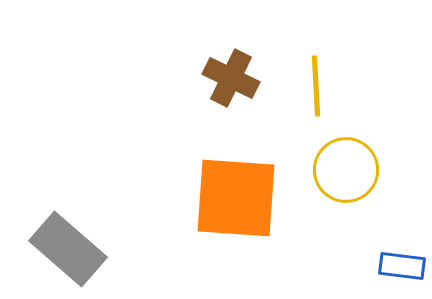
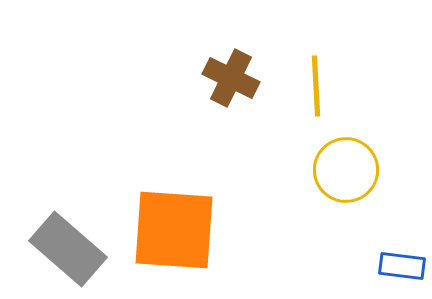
orange square: moved 62 px left, 32 px down
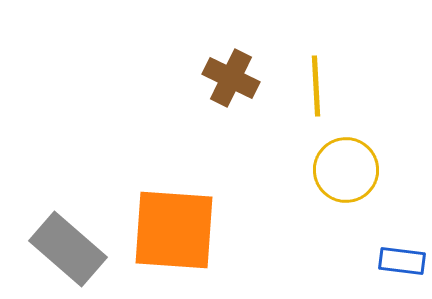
blue rectangle: moved 5 px up
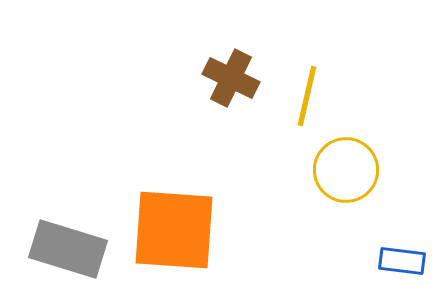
yellow line: moved 9 px left, 10 px down; rotated 16 degrees clockwise
gray rectangle: rotated 24 degrees counterclockwise
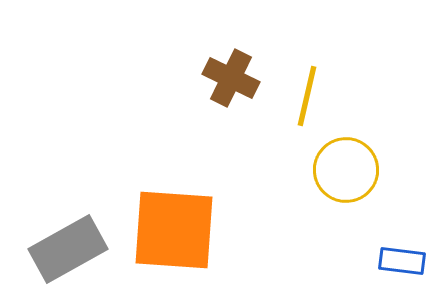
gray rectangle: rotated 46 degrees counterclockwise
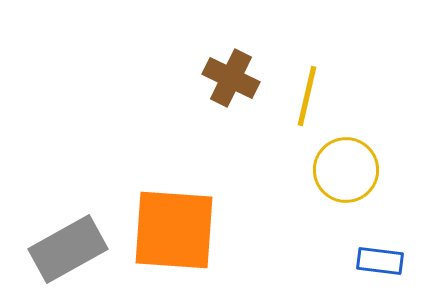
blue rectangle: moved 22 px left
